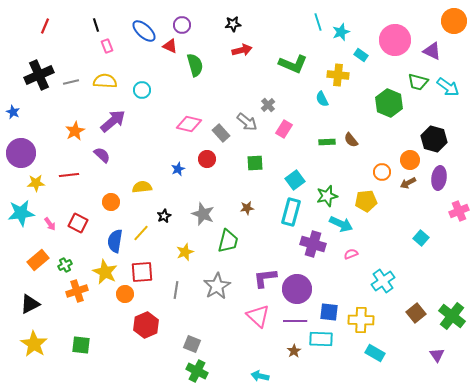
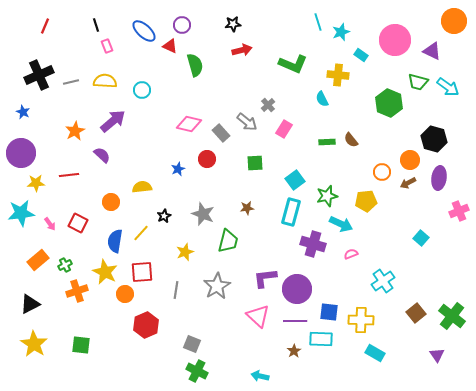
blue star at (13, 112): moved 10 px right
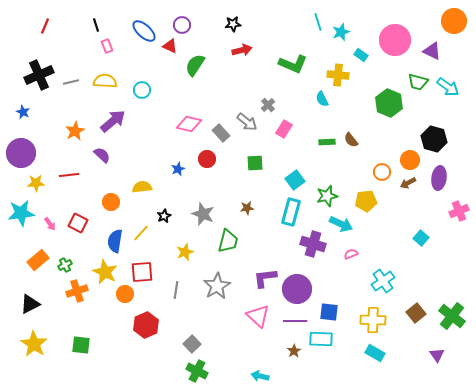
green semicircle at (195, 65): rotated 130 degrees counterclockwise
yellow cross at (361, 320): moved 12 px right
gray square at (192, 344): rotated 24 degrees clockwise
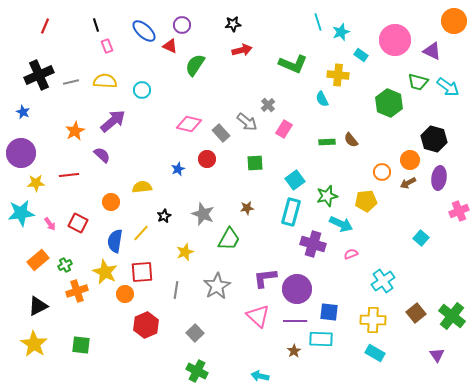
green trapezoid at (228, 241): moved 1 px right, 2 px up; rotated 15 degrees clockwise
black triangle at (30, 304): moved 8 px right, 2 px down
gray square at (192, 344): moved 3 px right, 11 px up
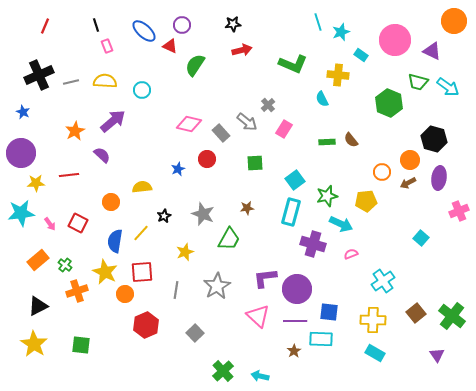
green cross at (65, 265): rotated 24 degrees counterclockwise
green cross at (197, 371): moved 26 px right; rotated 20 degrees clockwise
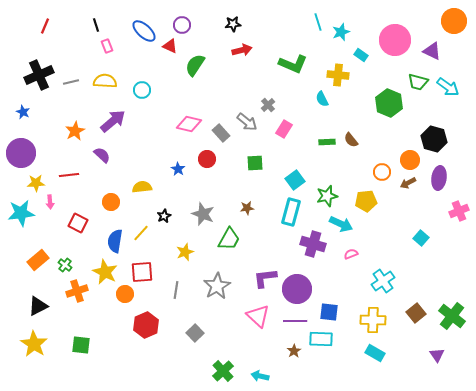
blue star at (178, 169): rotated 16 degrees counterclockwise
pink arrow at (50, 224): moved 22 px up; rotated 32 degrees clockwise
